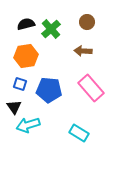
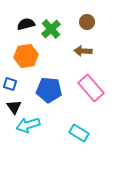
blue square: moved 10 px left
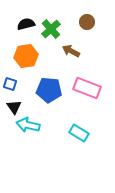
brown arrow: moved 12 px left; rotated 24 degrees clockwise
pink rectangle: moved 4 px left; rotated 28 degrees counterclockwise
cyan arrow: rotated 30 degrees clockwise
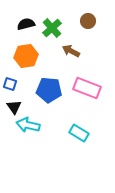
brown circle: moved 1 px right, 1 px up
green cross: moved 1 px right, 1 px up
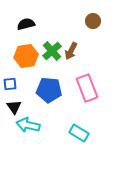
brown circle: moved 5 px right
green cross: moved 23 px down
brown arrow: rotated 90 degrees counterclockwise
blue square: rotated 24 degrees counterclockwise
pink rectangle: rotated 48 degrees clockwise
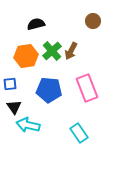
black semicircle: moved 10 px right
cyan rectangle: rotated 24 degrees clockwise
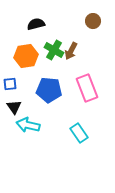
green cross: moved 2 px right, 1 px up; rotated 18 degrees counterclockwise
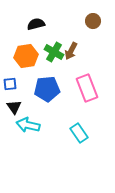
green cross: moved 2 px down
blue pentagon: moved 2 px left, 1 px up; rotated 10 degrees counterclockwise
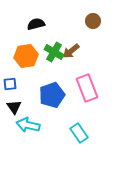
brown arrow: rotated 24 degrees clockwise
blue pentagon: moved 5 px right, 6 px down; rotated 15 degrees counterclockwise
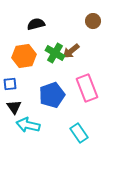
green cross: moved 1 px right, 1 px down
orange hexagon: moved 2 px left
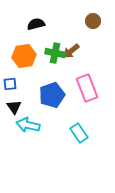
green cross: rotated 18 degrees counterclockwise
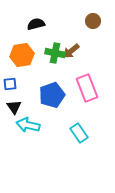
orange hexagon: moved 2 px left, 1 px up
